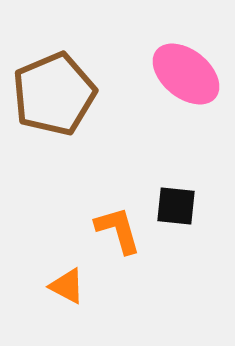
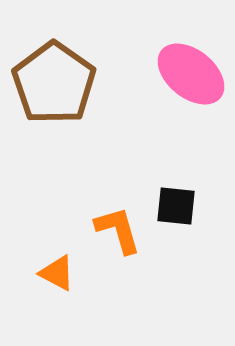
pink ellipse: moved 5 px right
brown pentagon: moved 11 px up; rotated 14 degrees counterclockwise
orange triangle: moved 10 px left, 13 px up
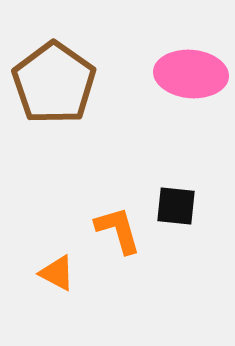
pink ellipse: rotated 34 degrees counterclockwise
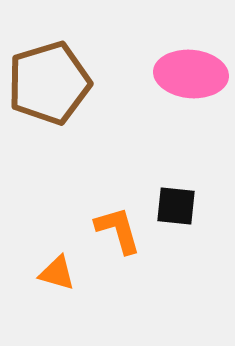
brown pentagon: moved 5 px left; rotated 20 degrees clockwise
orange triangle: rotated 12 degrees counterclockwise
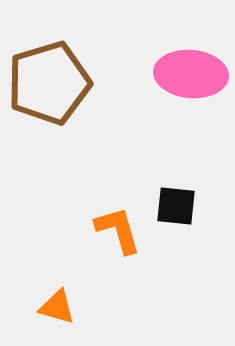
orange triangle: moved 34 px down
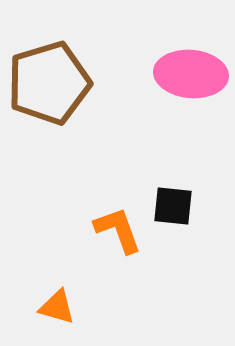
black square: moved 3 px left
orange L-shape: rotated 4 degrees counterclockwise
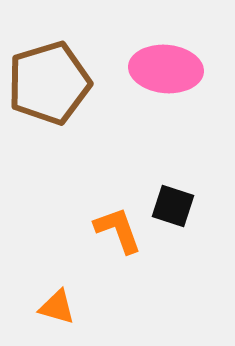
pink ellipse: moved 25 px left, 5 px up
black square: rotated 12 degrees clockwise
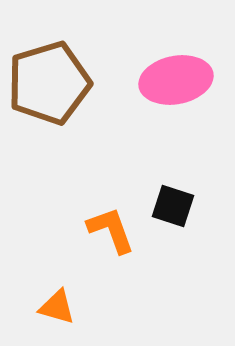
pink ellipse: moved 10 px right, 11 px down; rotated 16 degrees counterclockwise
orange L-shape: moved 7 px left
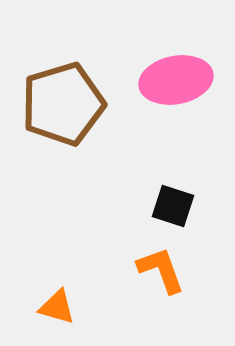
brown pentagon: moved 14 px right, 21 px down
orange L-shape: moved 50 px right, 40 px down
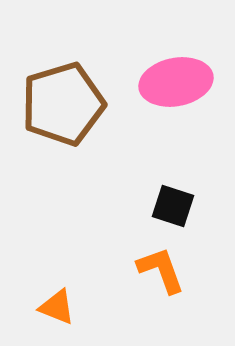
pink ellipse: moved 2 px down
orange triangle: rotated 6 degrees clockwise
